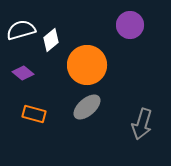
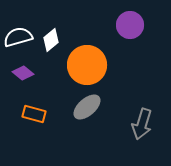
white semicircle: moved 3 px left, 7 px down
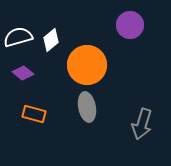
gray ellipse: rotated 60 degrees counterclockwise
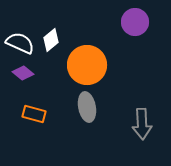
purple circle: moved 5 px right, 3 px up
white semicircle: moved 2 px right, 6 px down; rotated 40 degrees clockwise
gray arrow: rotated 20 degrees counterclockwise
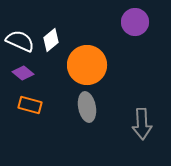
white semicircle: moved 2 px up
orange rectangle: moved 4 px left, 9 px up
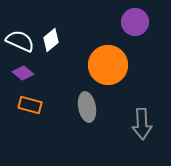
orange circle: moved 21 px right
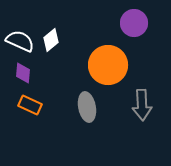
purple circle: moved 1 px left, 1 px down
purple diamond: rotated 55 degrees clockwise
orange rectangle: rotated 10 degrees clockwise
gray arrow: moved 19 px up
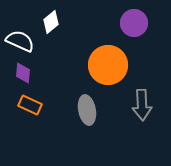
white diamond: moved 18 px up
gray ellipse: moved 3 px down
